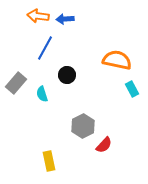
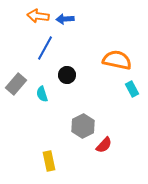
gray rectangle: moved 1 px down
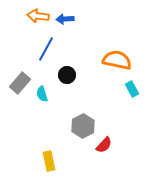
blue line: moved 1 px right, 1 px down
gray rectangle: moved 4 px right, 1 px up
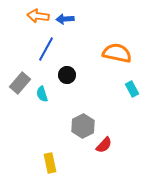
orange semicircle: moved 7 px up
yellow rectangle: moved 1 px right, 2 px down
